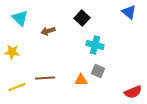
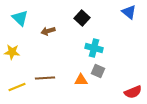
cyan cross: moved 1 px left, 3 px down
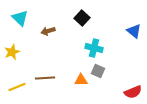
blue triangle: moved 5 px right, 19 px down
yellow star: rotated 28 degrees counterclockwise
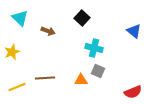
brown arrow: rotated 144 degrees counterclockwise
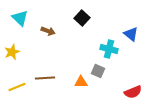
blue triangle: moved 3 px left, 3 px down
cyan cross: moved 15 px right, 1 px down
orange triangle: moved 2 px down
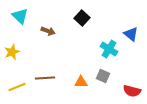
cyan triangle: moved 2 px up
cyan cross: rotated 18 degrees clockwise
gray square: moved 5 px right, 5 px down
red semicircle: moved 1 px left, 1 px up; rotated 36 degrees clockwise
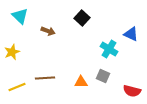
blue triangle: rotated 14 degrees counterclockwise
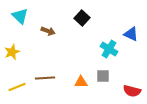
gray square: rotated 24 degrees counterclockwise
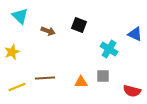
black square: moved 3 px left, 7 px down; rotated 21 degrees counterclockwise
blue triangle: moved 4 px right
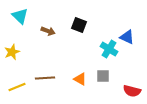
blue triangle: moved 8 px left, 3 px down
orange triangle: moved 1 px left, 3 px up; rotated 32 degrees clockwise
